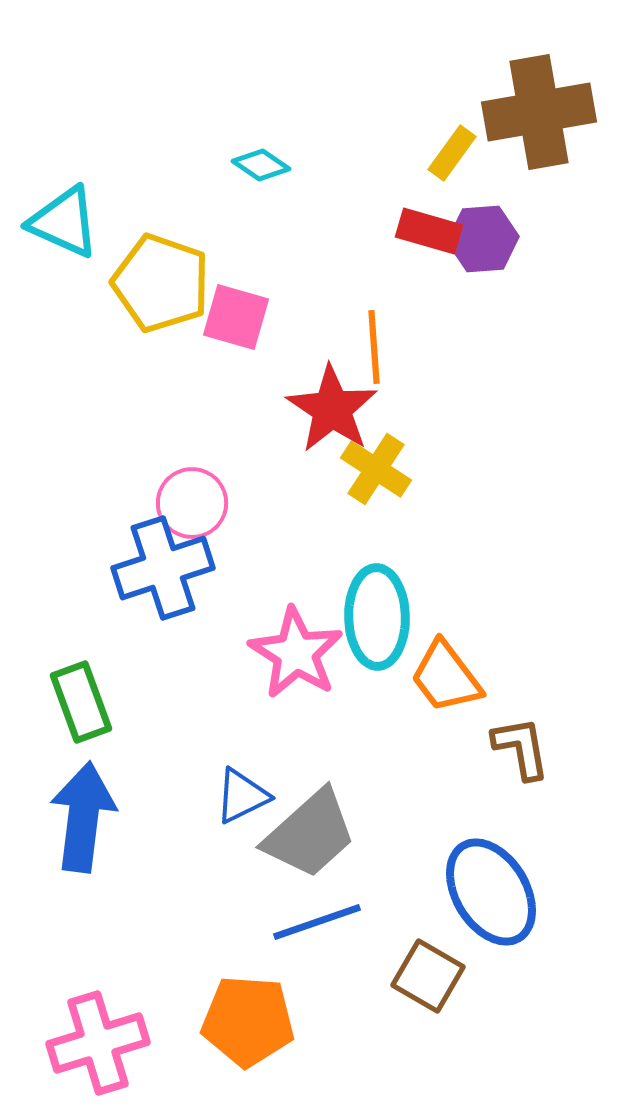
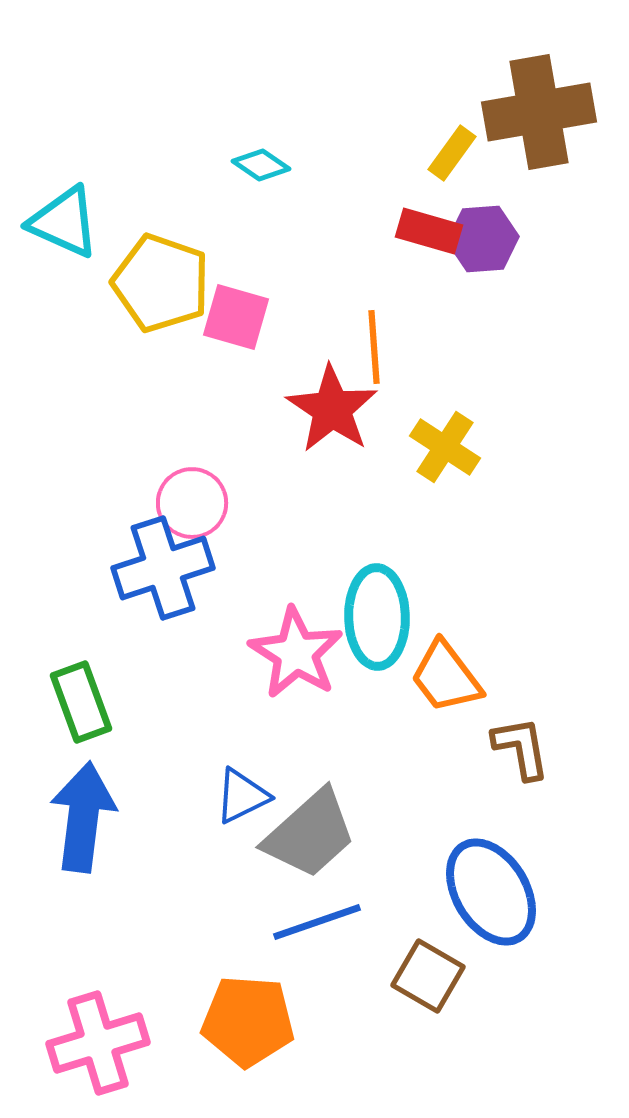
yellow cross: moved 69 px right, 22 px up
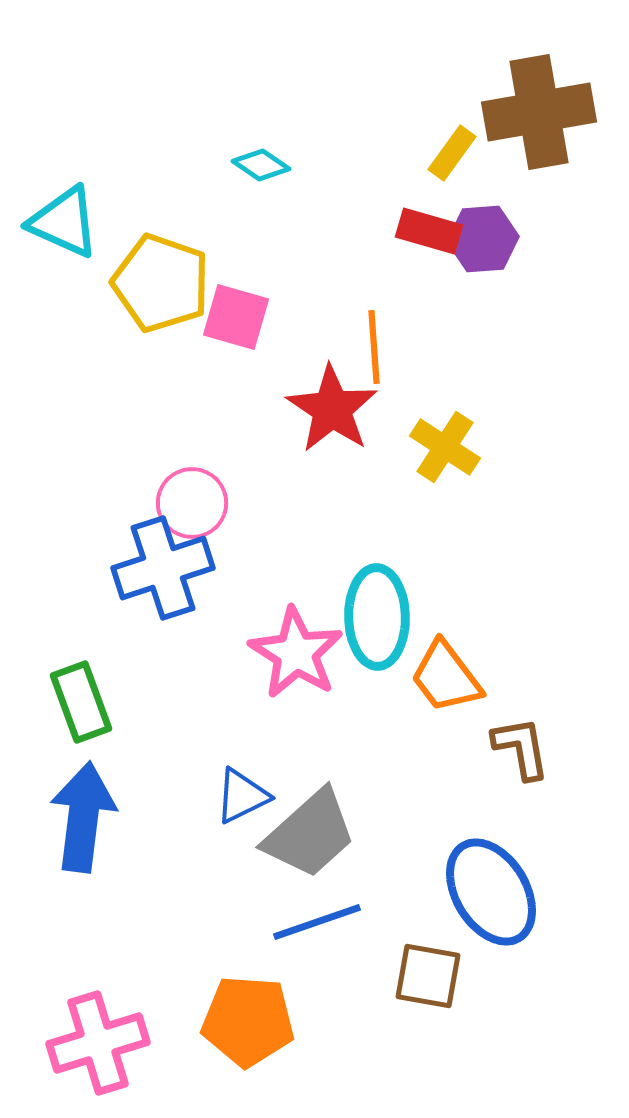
brown square: rotated 20 degrees counterclockwise
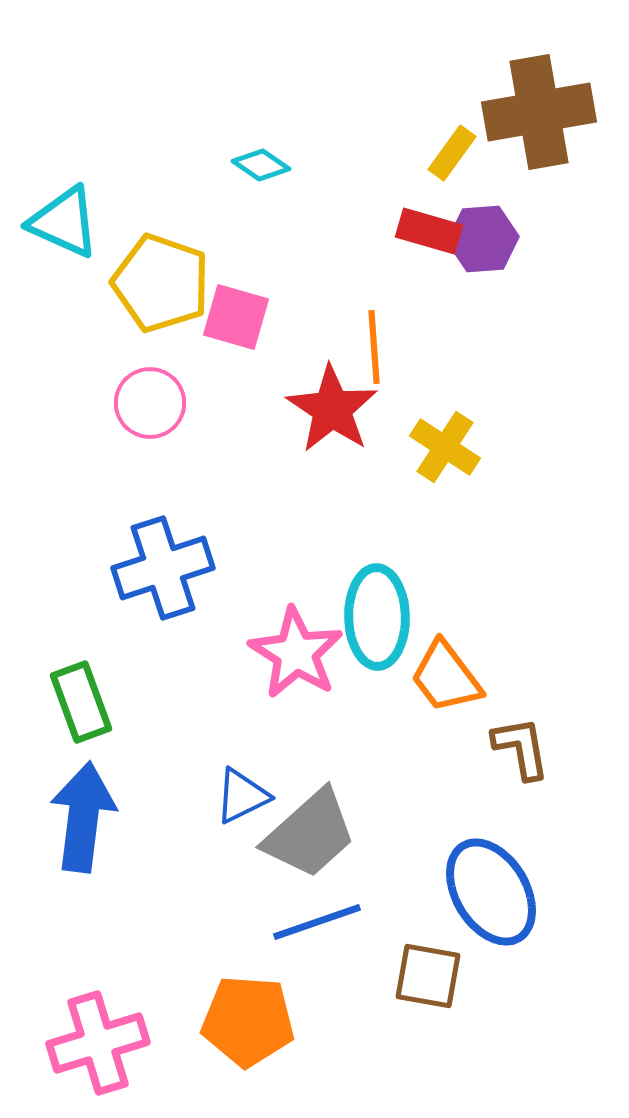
pink circle: moved 42 px left, 100 px up
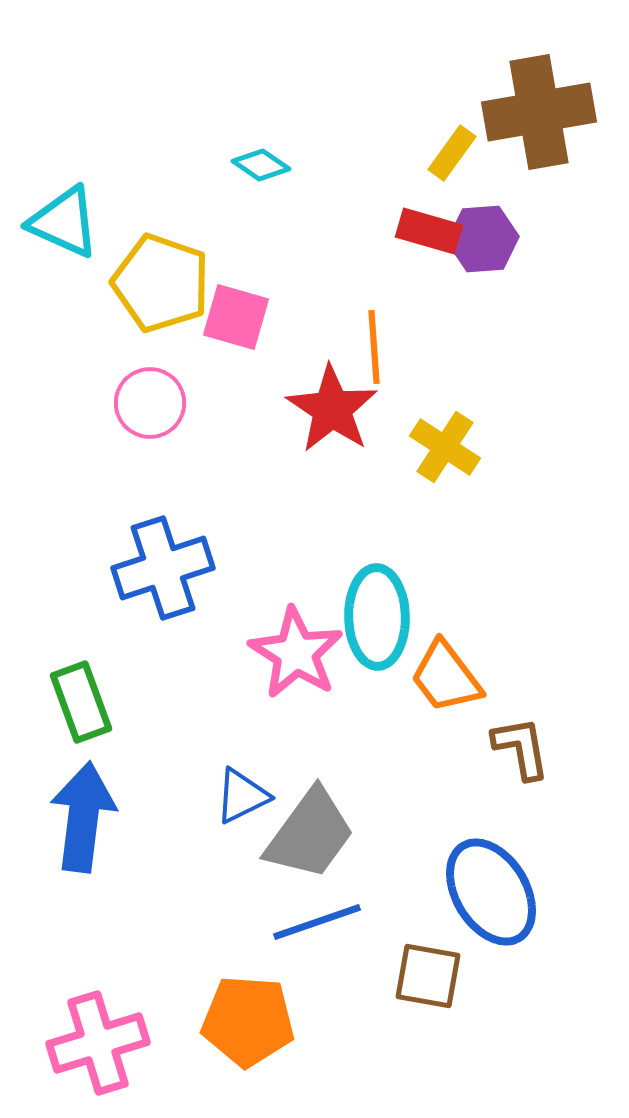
gray trapezoid: rotated 12 degrees counterclockwise
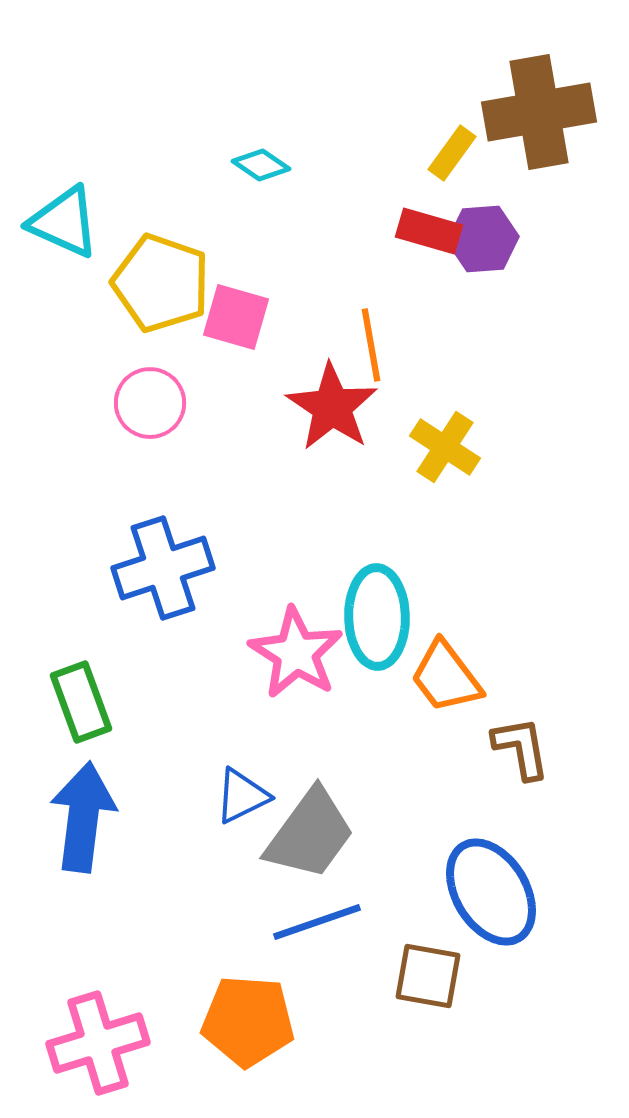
orange line: moved 3 px left, 2 px up; rotated 6 degrees counterclockwise
red star: moved 2 px up
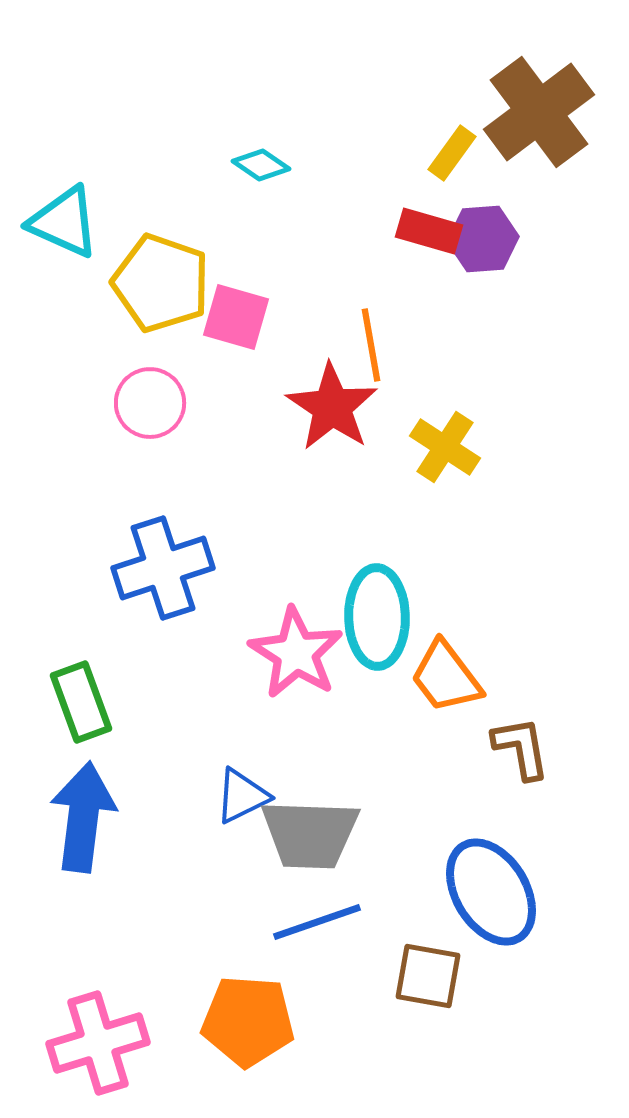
brown cross: rotated 27 degrees counterclockwise
gray trapezoid: rotated 56 degrees clockwise
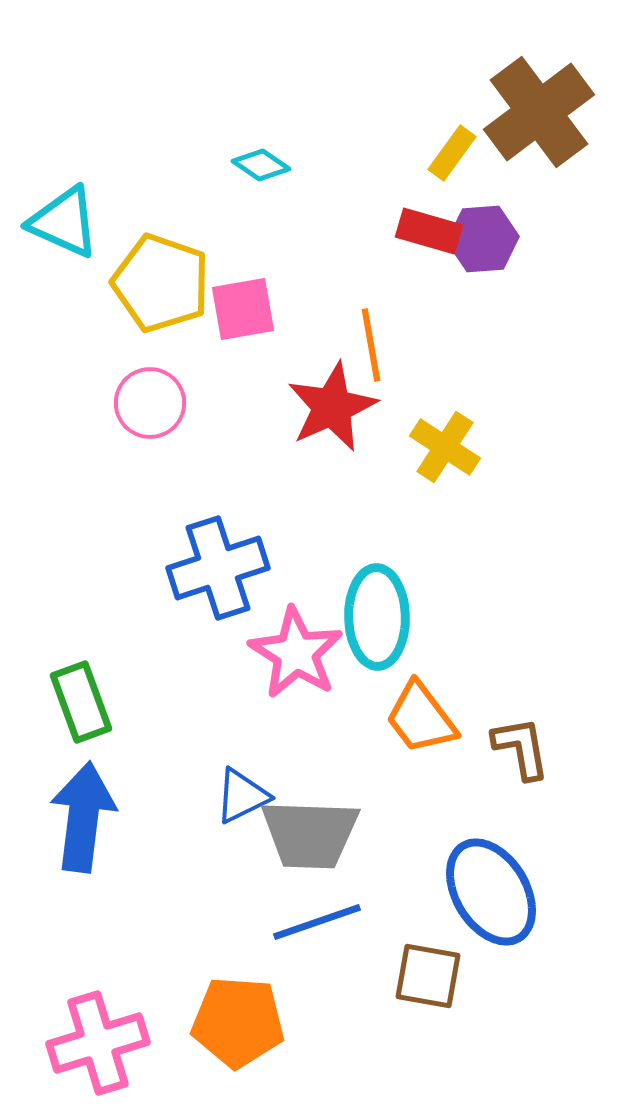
pink square: moved 7 px right, 8 px up; rotated 26 degrees counterclockwise
red star: rotated 14 degrees clockwise
blue cross: moved 55 px right
orange trapezoid: moved 25 px left, 41 px down
orange pentagon: moved 10 px left, 1 px down
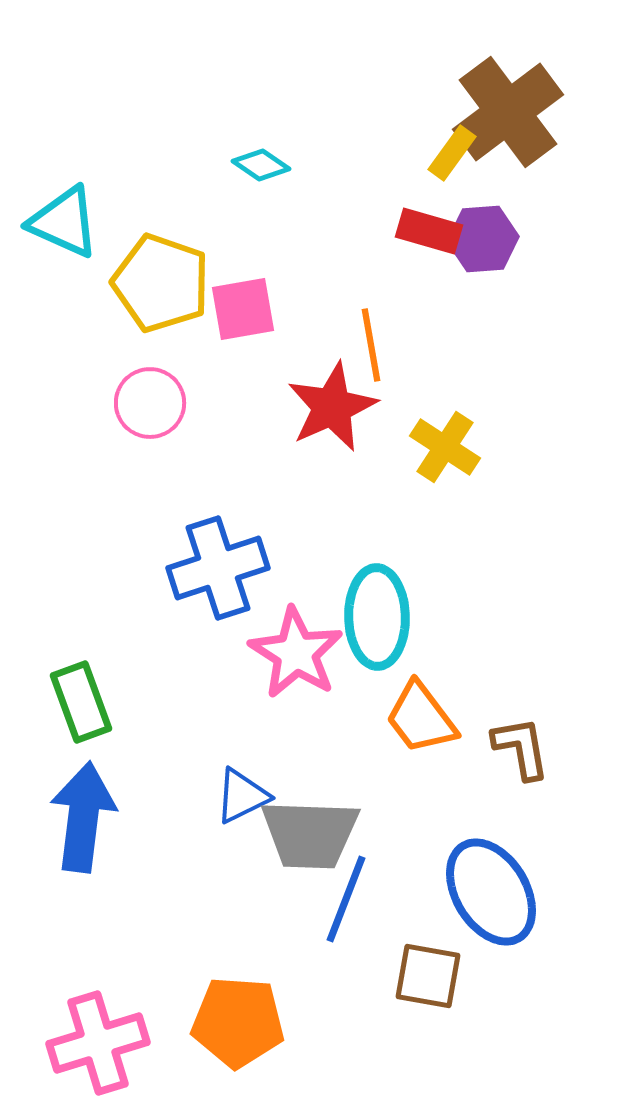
brown cross: moved 31 px left
blue line: moved 29 px right, 23 px up; rotated 50 degrees counterclockwise
